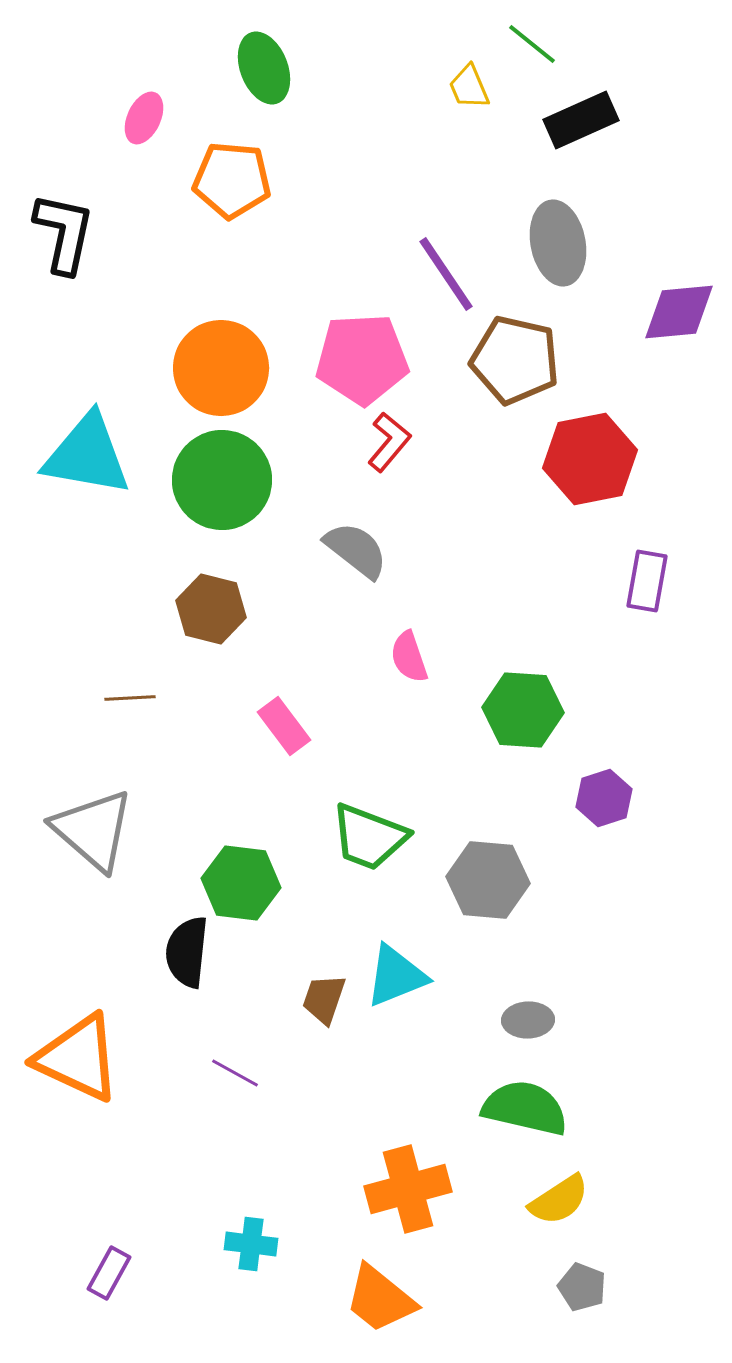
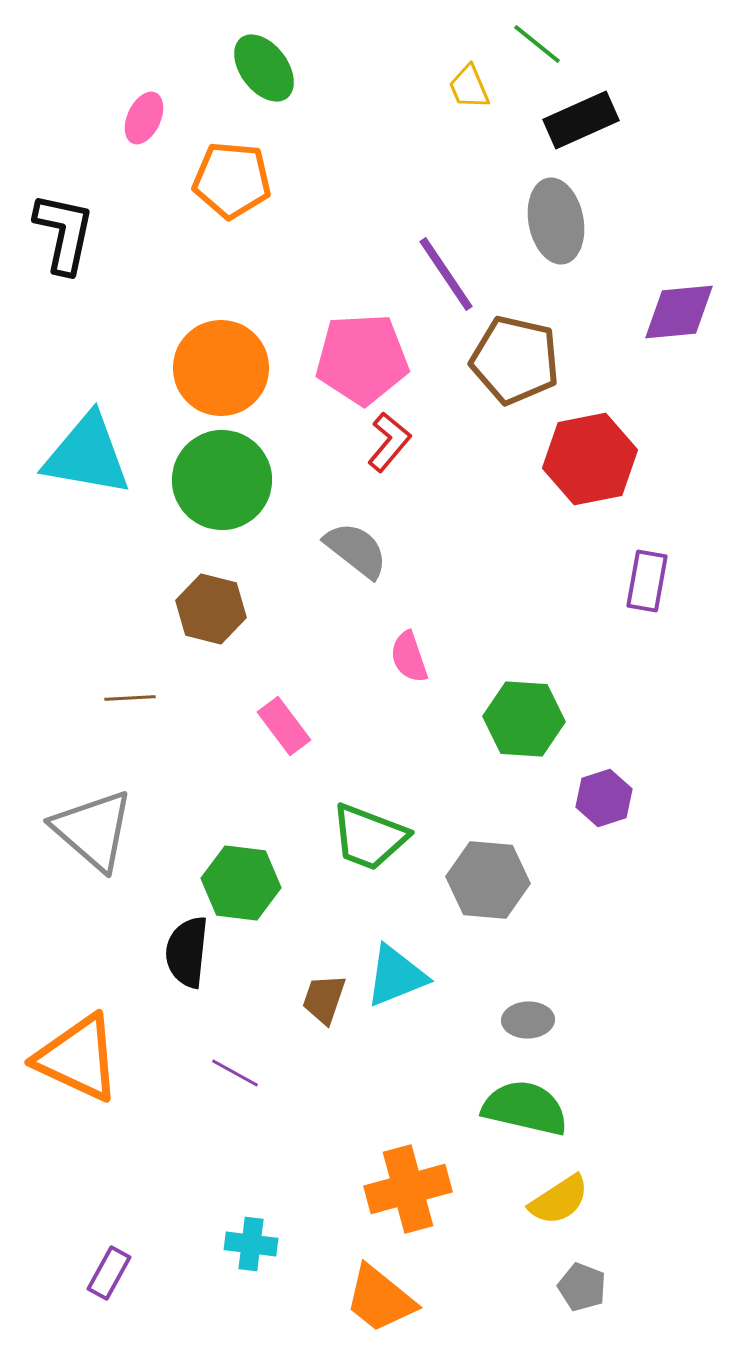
green line at (532, 44): moved 5 px right
green ellipse at (264, 68): rotated 16 degrees counterclockwise
gray ellipse at (558, 243): moved 2 px left, 22 px up
green hexagon at (523, 710): moved 1 px right, 9 px down
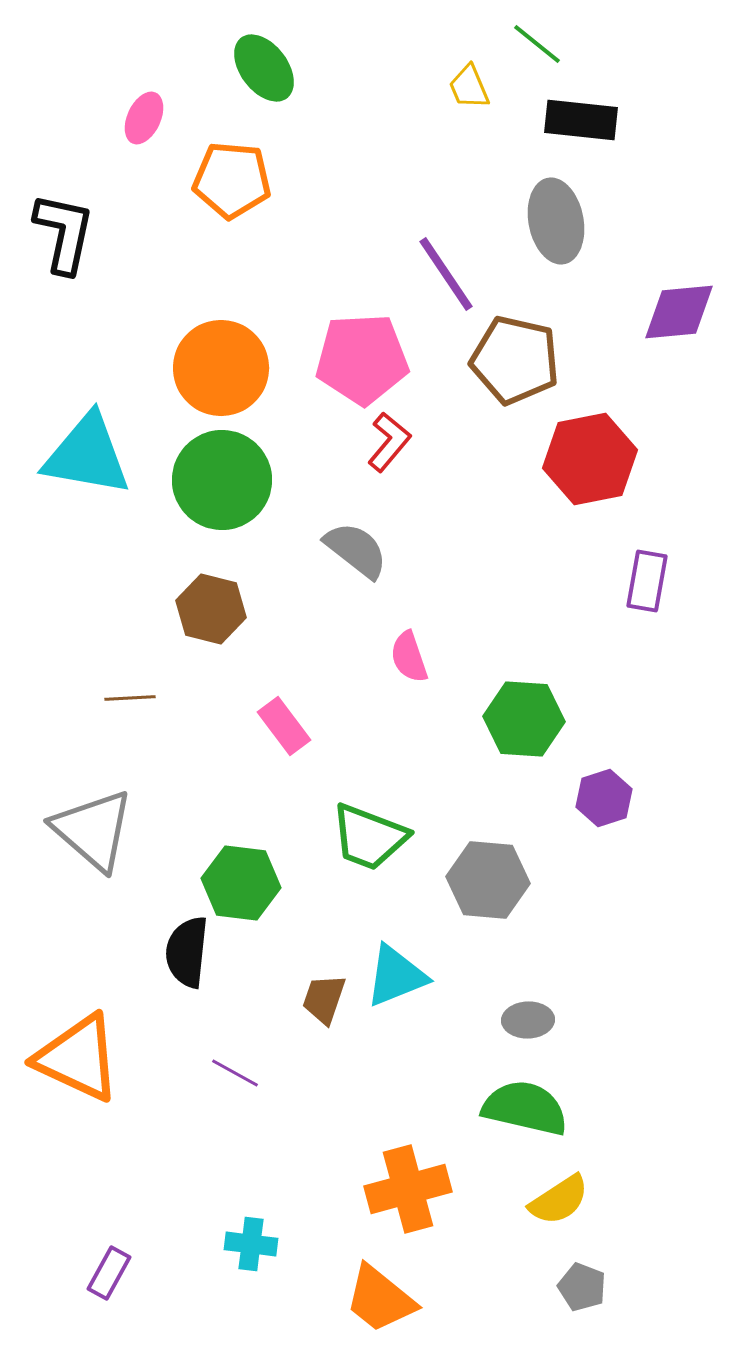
black rectangle at (581, 120): rotated 30 degrees clockwise
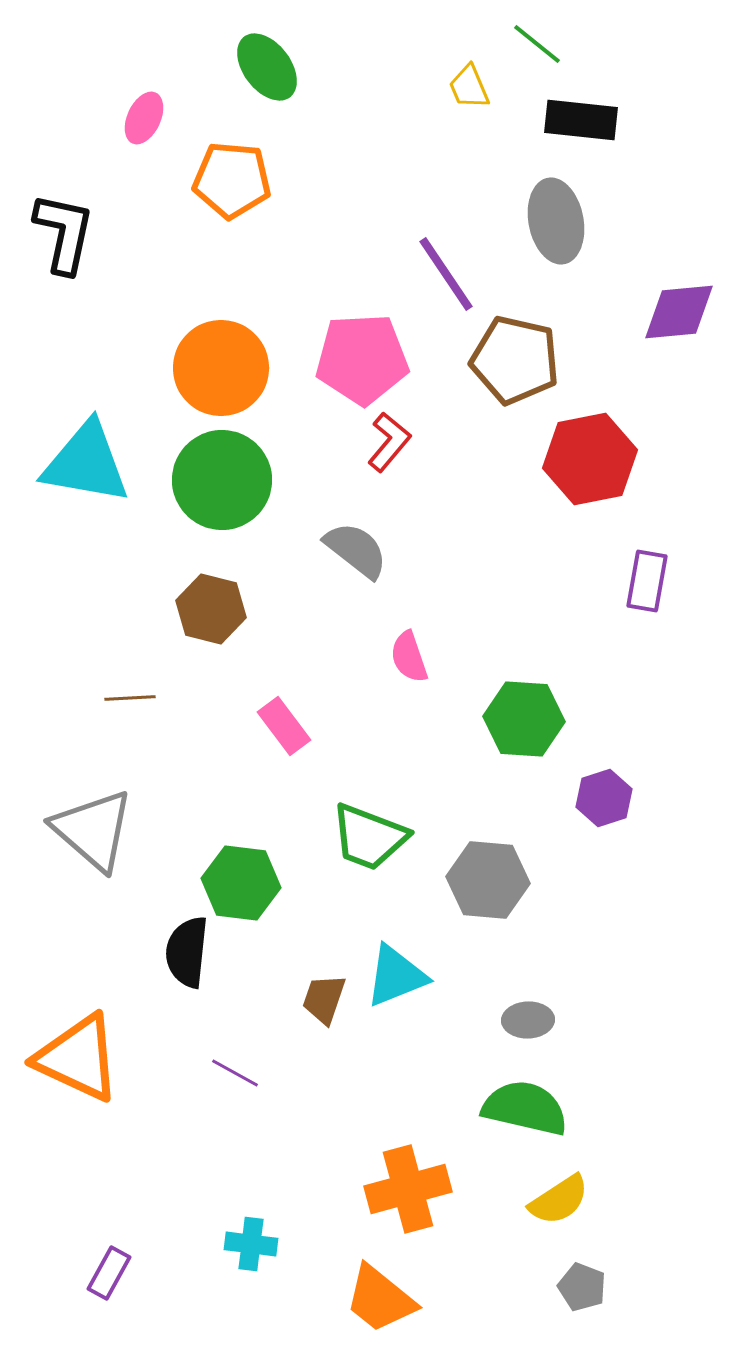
green ellipse at (264, 68): moved 3 px right, 1 px up
cyan triangle at (87, 455): moved 1 px left, 8 px down
